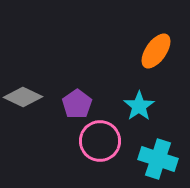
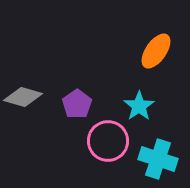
gray diamond: rotated 9 degrees counterclockwise
pink circle: moved 8 px right
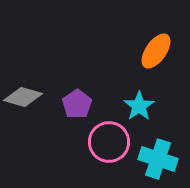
pink circle: moved 1 px right, 1 px down
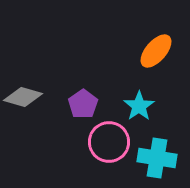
orange ellipse: rotated 6 degrees clockwise
purple pentagon: moved 6 px right
cyan cross: moved 1 px left, 1 px up; rotated 9 degrees counterclockwise
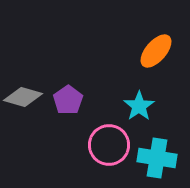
purple pentagon: moved 15 px left, 4 px up
pink circle: moved 3 px down
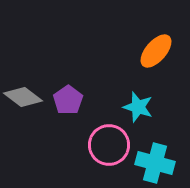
gray diamond: rotated 21 degrees clockwise
cyan star: moved 1 px left, 1 px down; rotated 20 degrees counterclockwise
cyan cross: moved 2 px left, 5 px down; rotated 6 degrees clockwise
